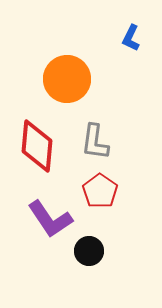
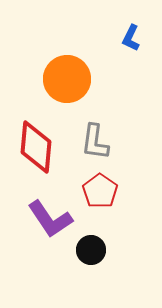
red diamond: moved 1 px left, 1 px down
black circle: moved 2 px right, 1 px up
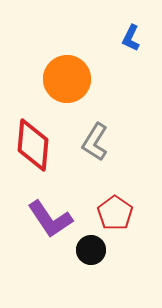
gray L-shape: rotated 24 degrees clockwise
red diamond: moved 3 px left, 2 px up
red pentagon: moved 15 px right, 22 px down
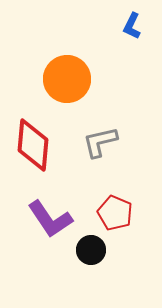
blue L-shape: moved 1 px right, 12 px up
gray L-shape: moved 5 px right; rotated 45 degrees clockwise
red pentagon: rotated 12 degrees counterclockwise
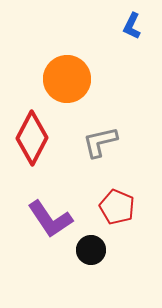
red diamond: moved 1 px left, 7 px up; rotated 22 degrees clockwise
red pentagon: moved 2 px right, 6 px up
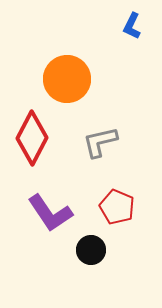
purple L-shape: moved 6 px up
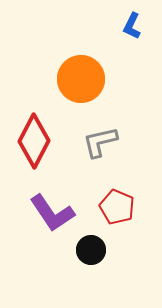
orange circle: moved 14 px right
red diamond: moved 2 px right, 3 px down
purple L-shape: moved 2 px right
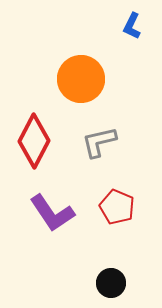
gray L-shape: moved 1 px left
black circle: moved 20 px right, 33 px down
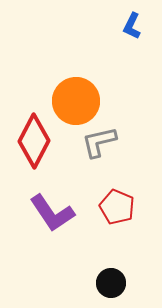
orange circle: moved 5 px left, 22 px down
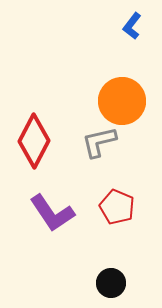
blue L-shape: rotated 12 degrees clockwise
orange circle: moved 46 px right
